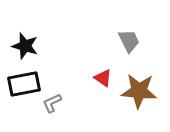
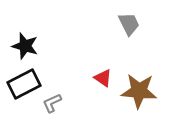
gray trapezoid: moved 17 px up
black rectangle: rotated 16 degrees counterclockwise
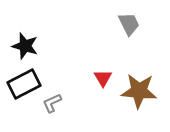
red triangle: rotated 24 degrees clockwise
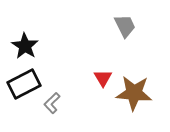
gray trapezoid: moved 4 px left, 2 px down
black star: rotated 16 degrees clockwise
brown star: moved 5 px left, 2 px down
gray L-shape: rotated 20 degrees counterclockwise
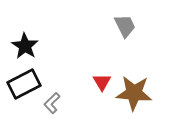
red triangle: moved 1 px left, 4 px down
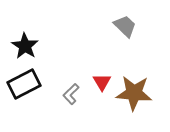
gray trapezoid: rotated 20 degrees counterclockwise
gray L-shape: moved 19 px right, 9 px up
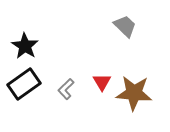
black rectangle: rotated 8 degrees counterclockwise
gray L-shape: moved 5 px left, 5 px up
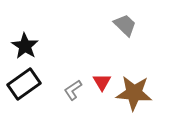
gray trapezoid: moved 1 px up
gray L-shape: moved 7 px right, 1 px down; rotated 10 degrees clockwise
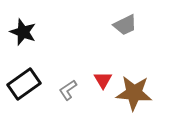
gray trapezoid: rotated 110 degrees clockwise
black star: moved 2 px left, 14 px up; rotated 12 degrees counterclockwise
red triangle: moved 1 px right, 2 px up
gray L-shape: moved 5 px left
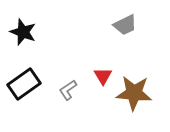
red triangle: moved 4 px up
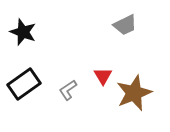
brown star: rotated 27 degrees counterclockwise
